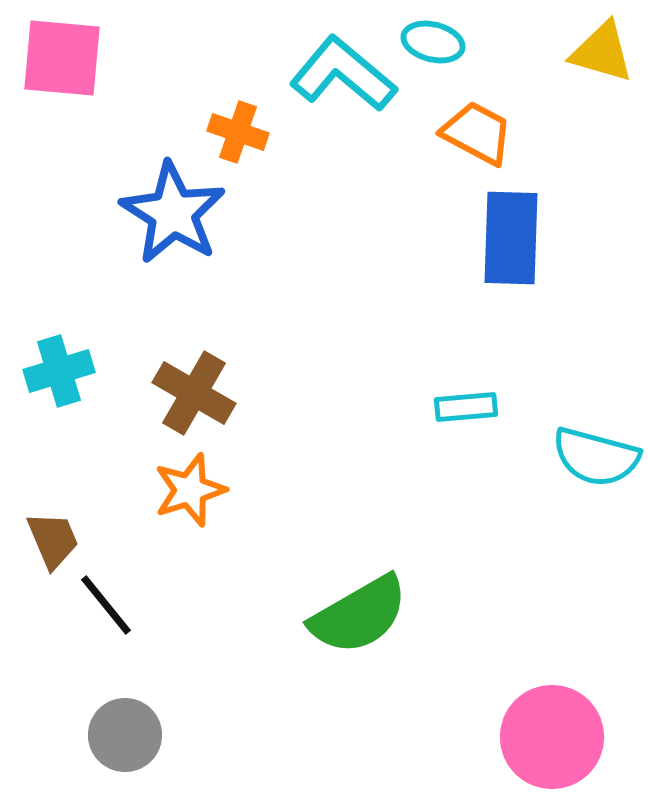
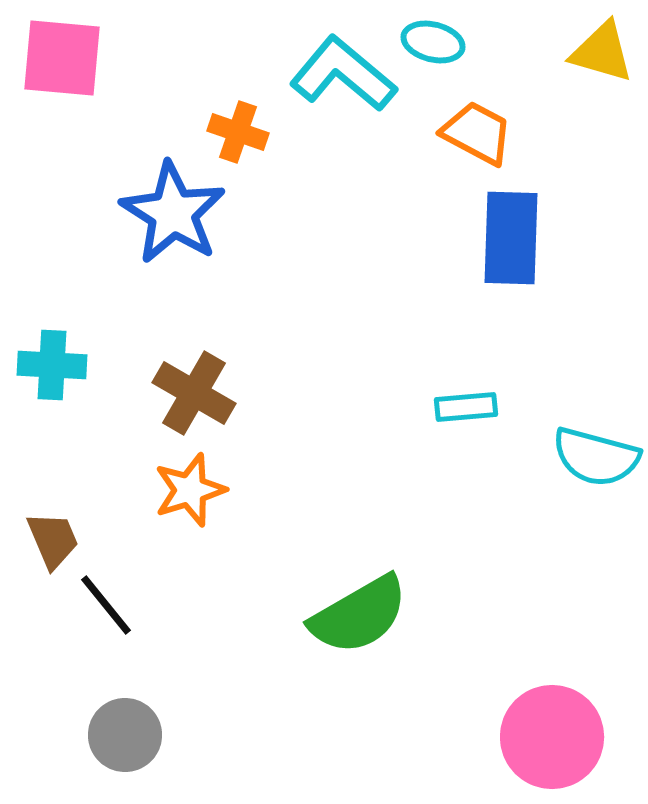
cyan cross: moved 7 px left, 6 px up; rotated 20 degrees clockwise
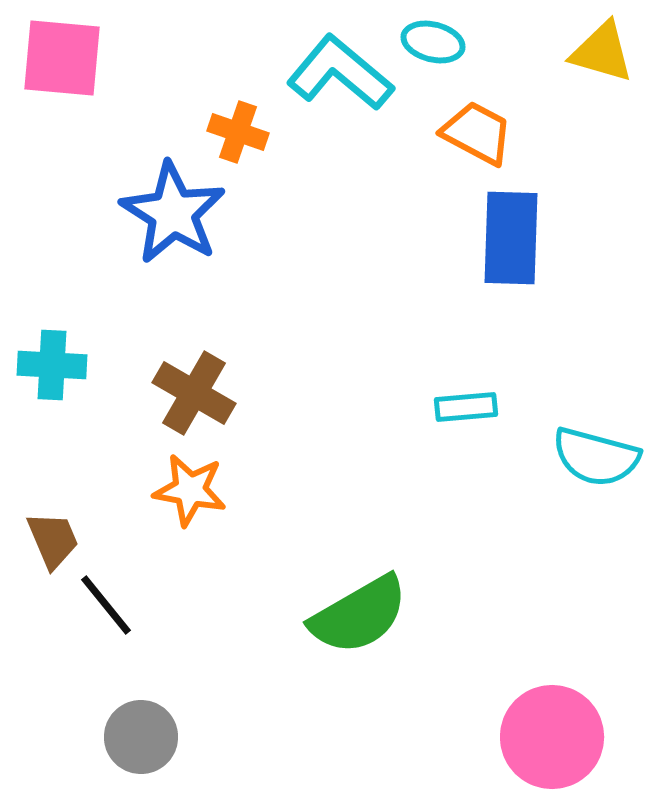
cyan L-shape: moved 3 px left, 1 px up
orange star: rotated 28 degrees clockwise
gray circle: moved 16 px right, 2 px down
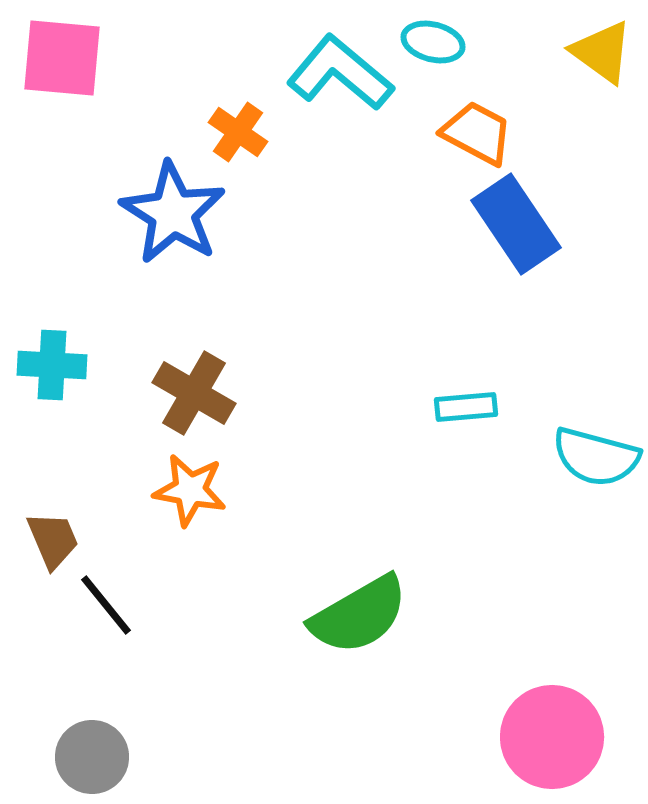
yellow triangle: rotated 20 degrees clockwise
orange cross: rotated 16 degrees clockwise
blue rectangle: moved 5 px right, 14 px up; rotated 36 degrees counterclockwise
gray circle: moved 49 px left, 20 px down
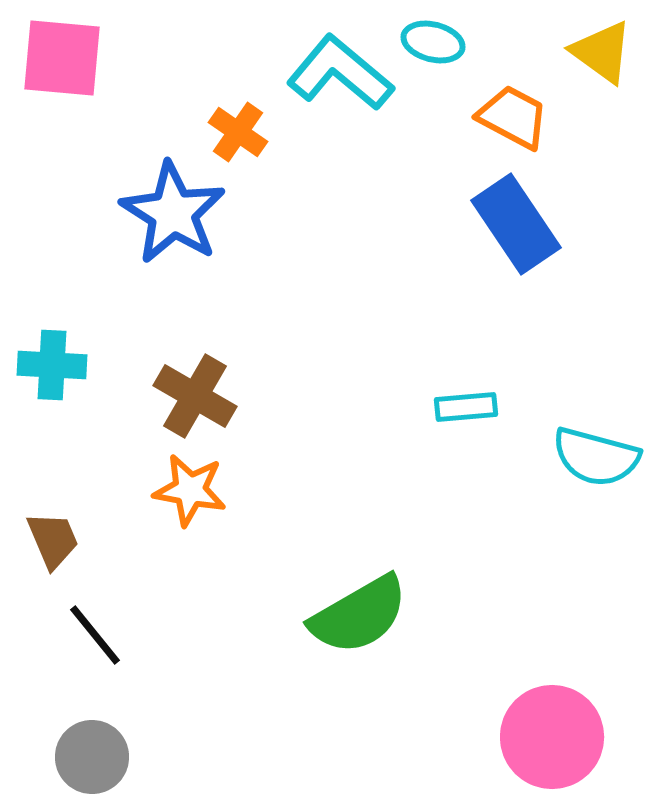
orange trapezoid: moved 36 px right, 16 px up
brown cross: moved 1 px right, 3 px down
black line: moved 11 px left, 30 px down
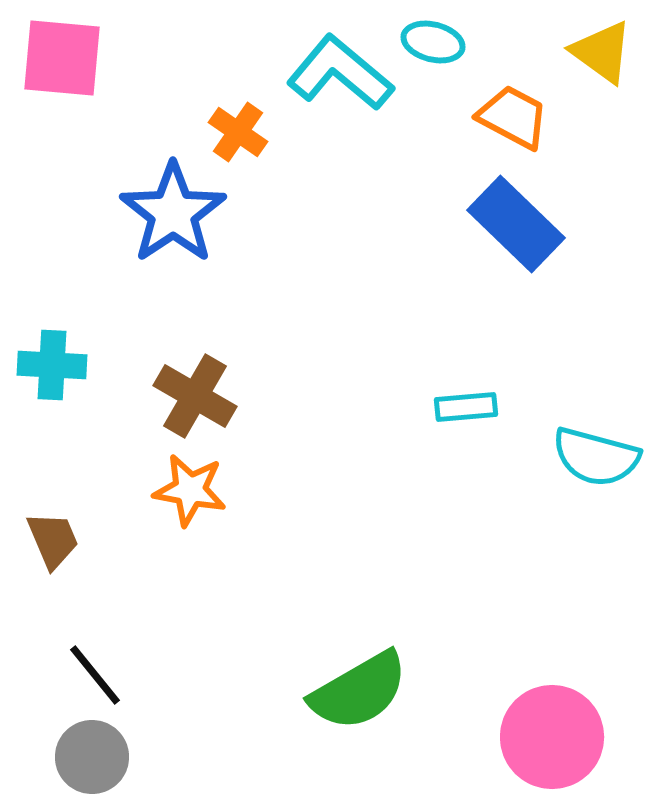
blue star: rotated 6 degrees clockwise
blue rectangle: rotated 12 degrees counterclockwise
green semicircle: moved 76 px down
black line: moved 40 px down
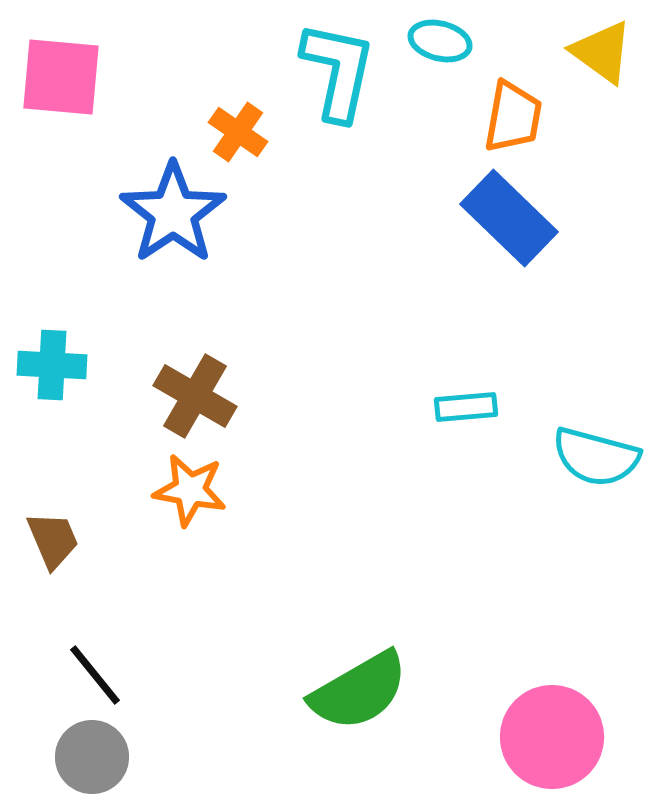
cyan ellipse: moved 7 px right, 1 px up
pink square: moved 1 px left, 19 px down
cyan L-shape: moved 2 px left, 2 px up; rotated 62 degrees clockwise
orange trapezoid: rotated 72 degrees clockwise
blue rectangle: moved 7 px left, 6 px up
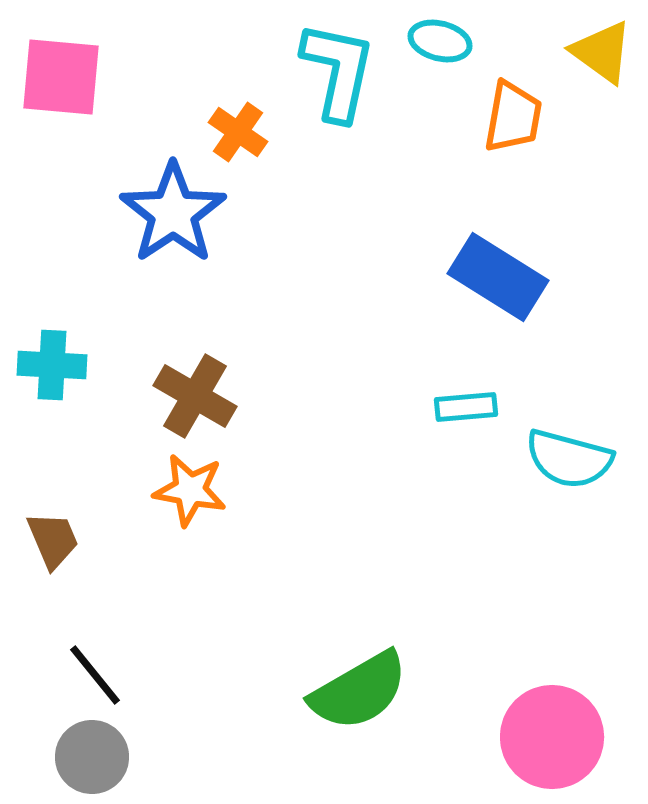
blue rectangle: moved 11 px left, 59 px down; rotated 12 degrees counterclockwise
cyan semicircle: moved 27 px left, 2 px down
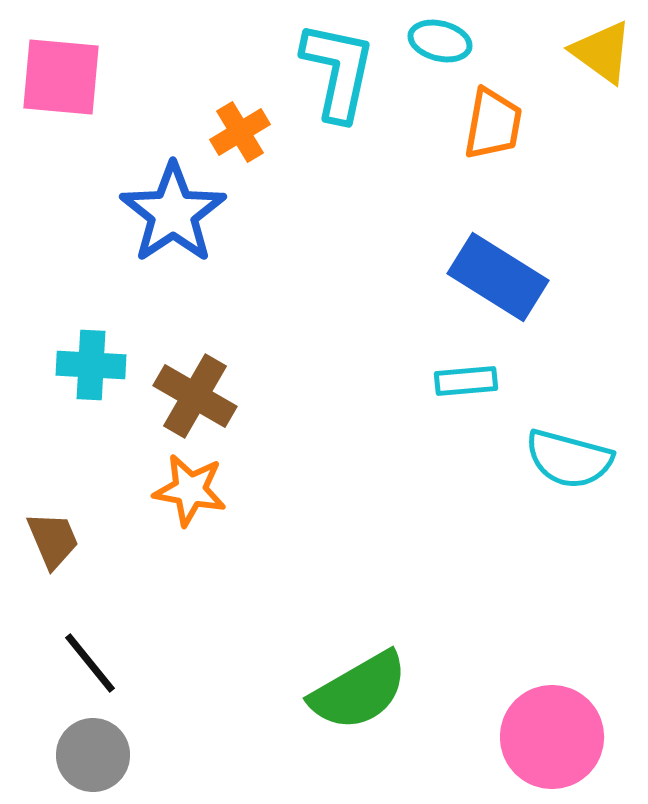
orange trapezoid: moved 20 px left, 7 px down
orange cross: moved 2 px right; rotated 24 degrees clockwise
cyan cross: moved 39 px right
cyan rectangle: moved 26 px up
black line: moved 5 px left, 12 px up
gray circle: moved 1 px right, 2 px up
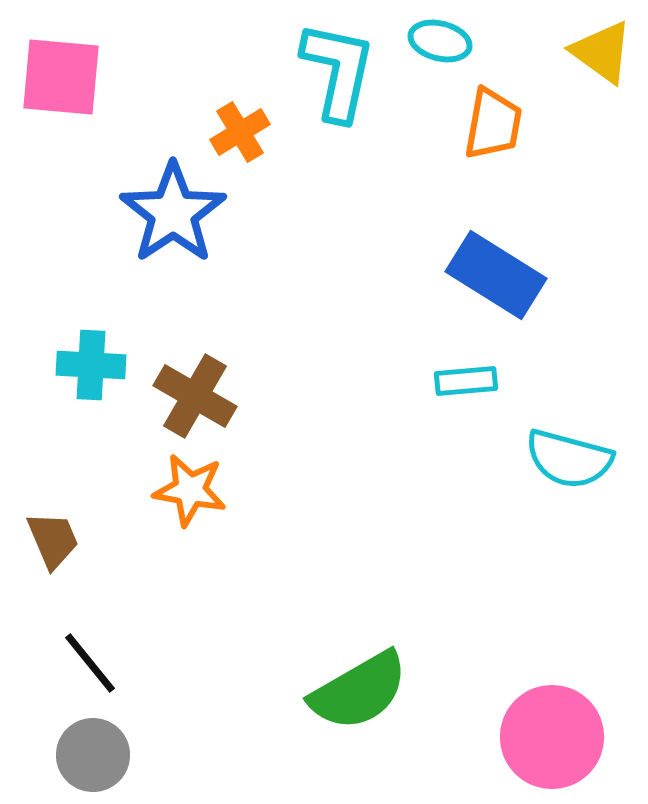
blue rectangle: moved 2 px left, 2 px up
